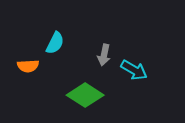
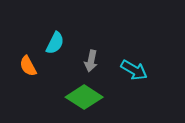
gray arrow: moved 13 px left, 6 px down
orange semicircle: rotated 65 degrees clockwise
green diamond: moved 1 px left, 2 px down
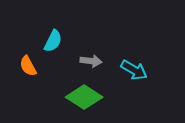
cyan semicircle: moved 2 px left, 2 px up
gray arrow: rotated 95 degrees counterclockwise
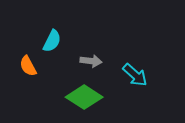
cyan semicircle: moved 1 px left
cyan arrow: moved 1 px right, 5 px down; rotated 12 degrees clockwise
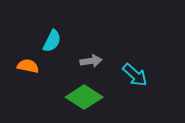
gray arrow: rotated 15 degrees counterclockwise
orange semicircle: rotated 130 degrees clockwise
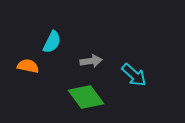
cyan semicircle: moved 1 px down
cyan arrow: moved 1 px left
green diamond: moved 2 px right; rotated 21 degrees clockwise
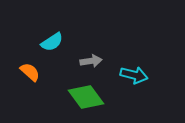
cyan semicircle: rotated 30 degrees clockwise
orange semicircle: moved 2 px right, 6 px down; rotated 30 degrees clockwise
cyan arrow: rotated 28 degrees counterclockwise
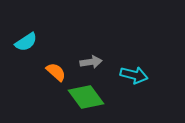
cyan semicircle: moved 26 px left
gray arrow: moved 1 px down
orange semicircle: moved 26 px right
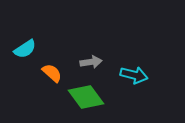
cyan semicircle: moved 1 px left, 7 px down
orange semicircle: moved 4 px left, 1 px down
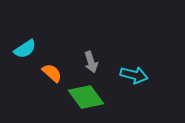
gray arrow: rotated 80 degrees clockwise
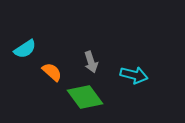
orange semicircle: moved 1 px up
green diamond: moved 1 px left
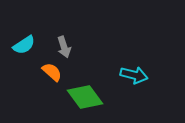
cyan semicircle: moved 1 px left, 4 px up
gray arrow: moved 27 px left, 15 px up
